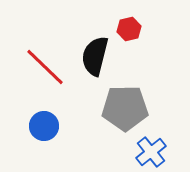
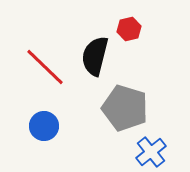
gray pentagon: rotated 18 degrees clockwise
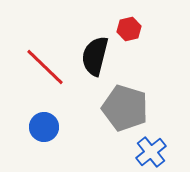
blue circle: moved 1 px down
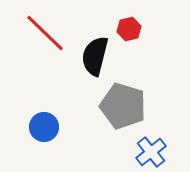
red line: moved 34 px up
gray pentagon: moved 2 px left, 2 px up
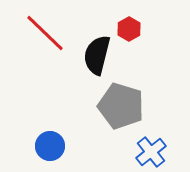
red hexagon: rotated 15 degrees counterclockwise
black semicircle: moved 2 px right, 1 px up
gray pentagon: moved 2 px left
blue circle: moved 6 px right, 19 px down
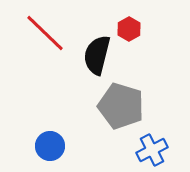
blue cross: moved 1 px right, 2 px up; rotated 12 degrees clockwise
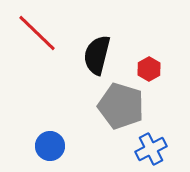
red hexagon: moved 20 px right, 40 px down
red line: moved 8 px left
blue cross: moved 1 px left, 1 px up
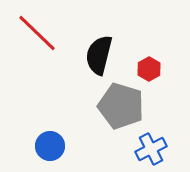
black semicircle: moved 2 px right
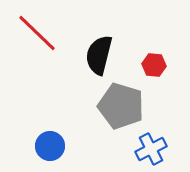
red hexagon: moved 5 px right, 4 px up; rotated 25 degrees counterclockwise
